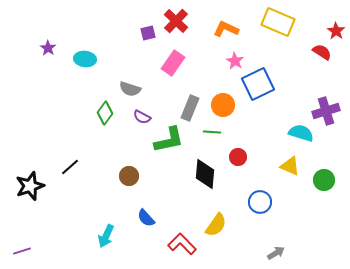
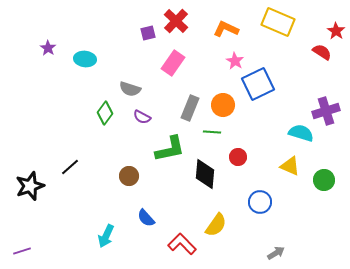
green L-shape: moved 1 px right, 9 px down
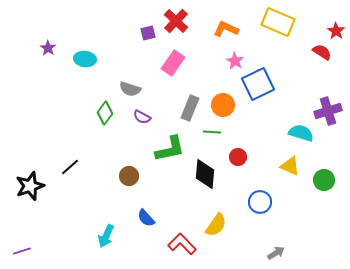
purple cross: moved 2 px right
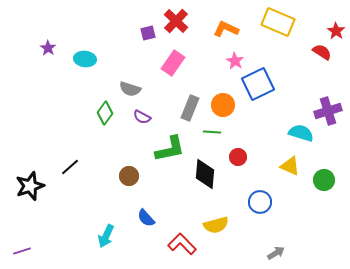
yellow semicircle: rotated 40 degrees clockwise
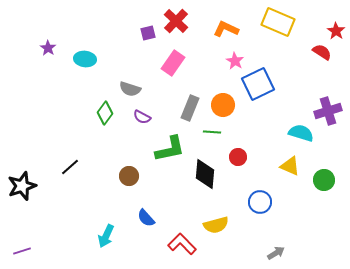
black star: moved 8 px left
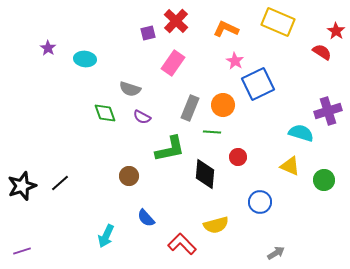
green diamond: rotated 55 degrees counterclockwise
black line: moved 10 px left, 16 px down
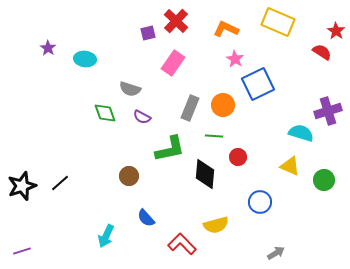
pink star: moved 2 px up
green line: moved 2 px right, 4 px down
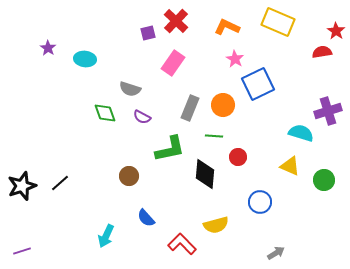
orange L-shape: moved 1 px right, 2 px up
red semicircle: rotated 42 degrees counterclockwise
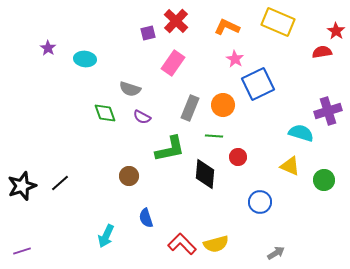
blue semicircle: rotated 24 degrees clockwise
yellow semicircle: moved 19 px down
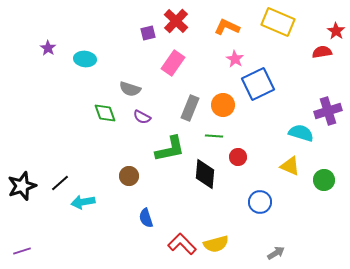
cyan arrow: moved 23 px left, 34 px up; rotated 55 degrees clockwise
